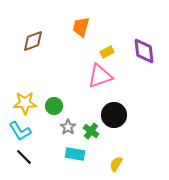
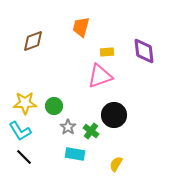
yellow rectangle: rotated 24 degrees clockwise
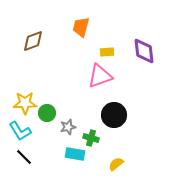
green circle: moved 7 px left, 7 px down
gray star: rotated 21 degrees clockwise
green cross: moved 7 px down; rotated 21 degrees counterclockwise
yellow semicircle: rotated 21 degrees clockwise
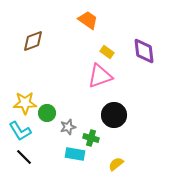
orange trapezoid: moved 7 px right, 7 px up; rotated 110 degrees clockwise
yellow rectangle: rotated 40 degrees clockwise
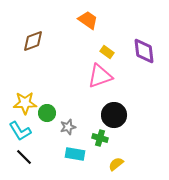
green cross: moved 9 px right
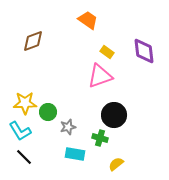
green circle: moved 1 px right, 1 px up
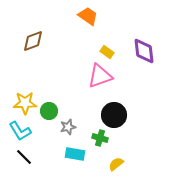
orange trapezoid: moved 4 px up
green circle: moved 1 px right, 1 px up
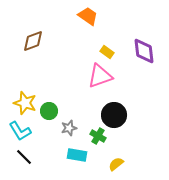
yellow star: rotated 20 degrees clockwise
gray star: moved 1 px right, 1 px down
green cross: moved 2 px left, 2 px up; rotated 14 degrees clockwise
cyan rectangle: moved 2 px right, 1 px down
